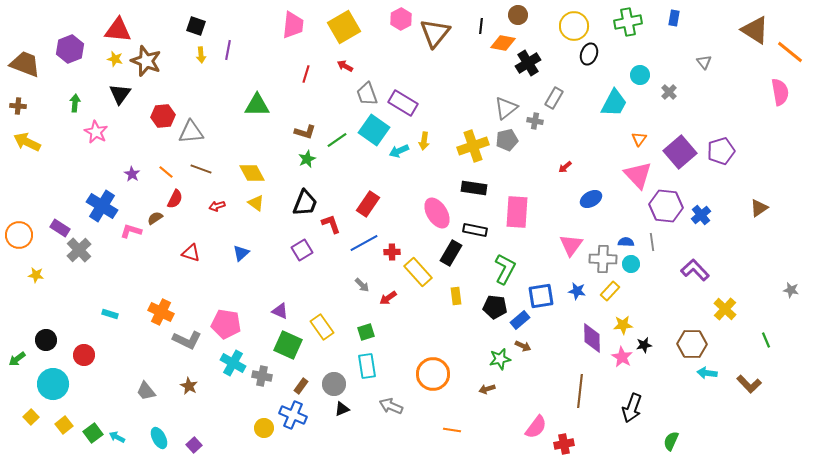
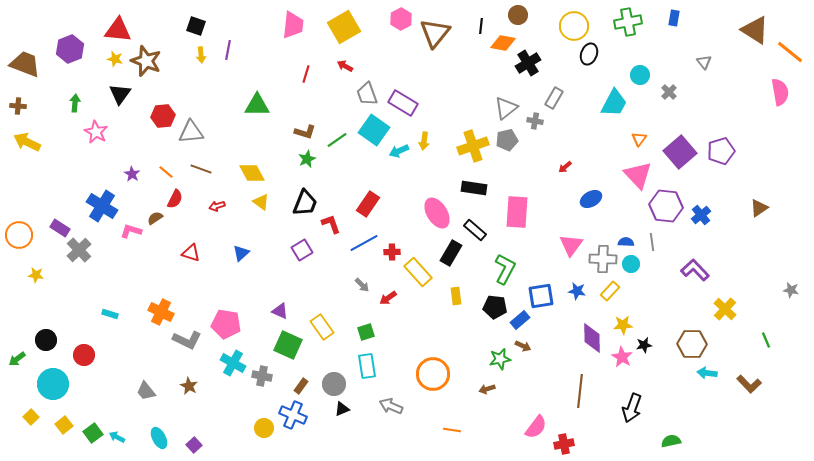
yellow triangle at (256, 203): moved 5 px right, 1 px up
black rectangle at (475, 230): rotated 30 degrees clockwise
green semicircle at (671, 441): rotated 54 degrees clockwise
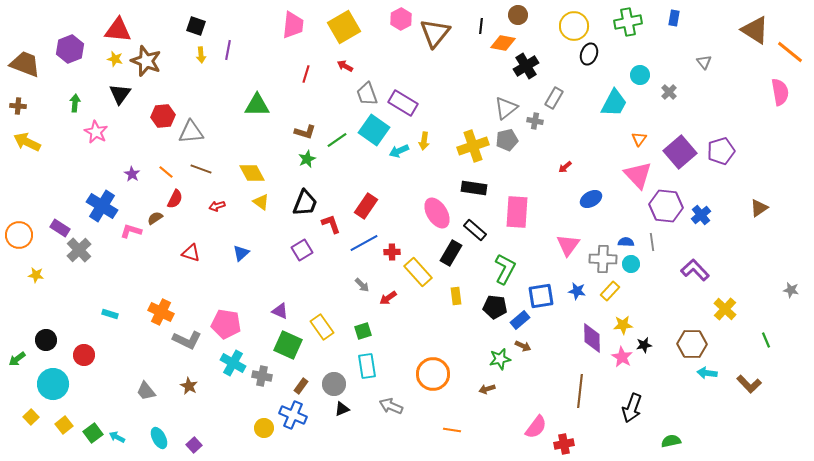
black cross at (528, 63): moved 2 px left, 3 px down
red rectangle at (368, 204): moved 2 px left, 2 px down
pink triangle at (571, 245): moved 3 px left
green square at (366, 332): moved 3 px left, 1 px up
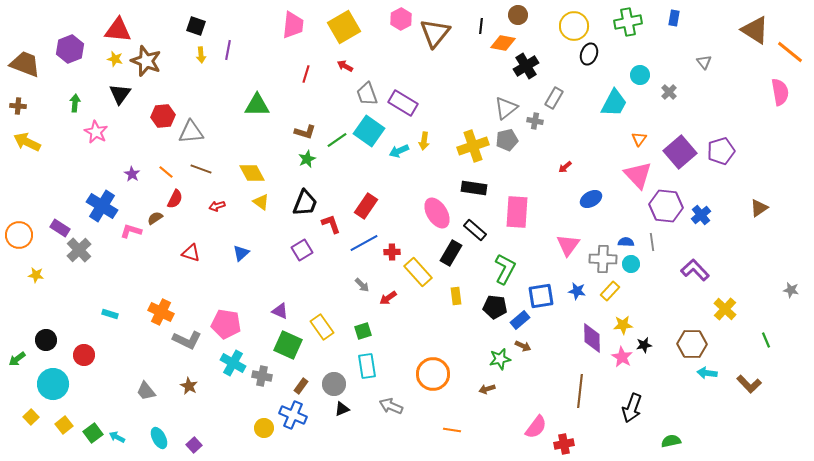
cyan square at (374, 130): moved 5 px left, 1 px down
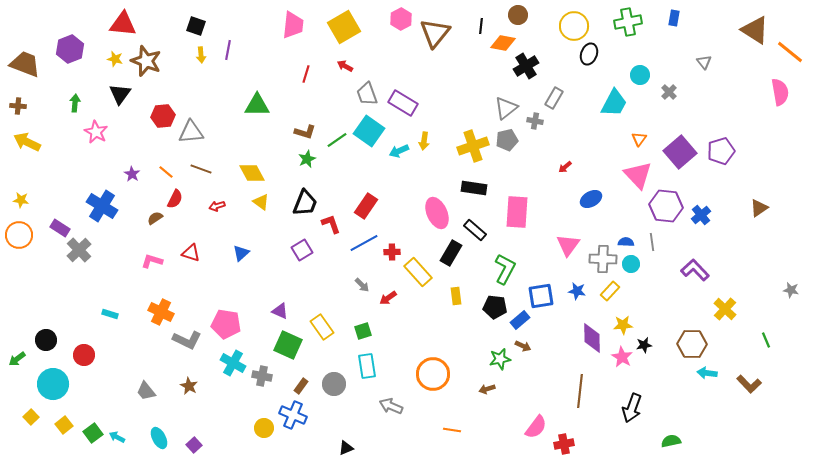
red triangle at (118, 30): moved 5 px right, 6 px up
pink ellipse at (437, 213): rotated 8 degrees clockwise
pink L-shape at (131, 231): moved 21 px right, 30 px down
yellow star at (36, 275): moved 15 px left, 75 px up
black triangle at (342, 409): moved 4 px right, 39 px down
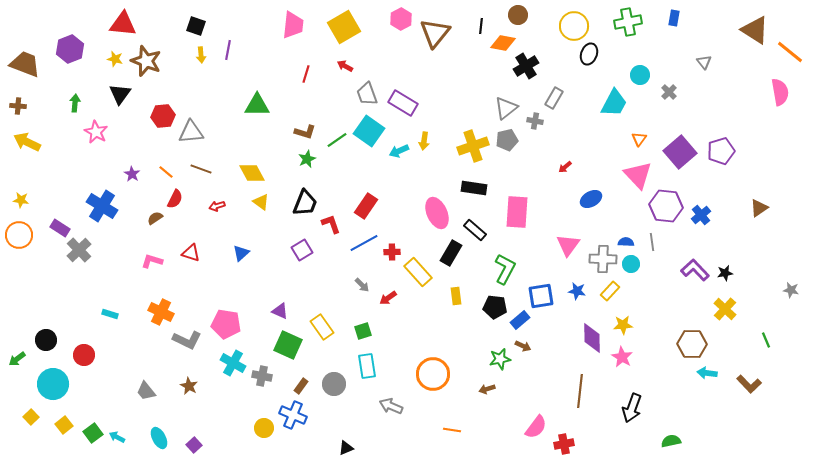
black star at (644, 345): moved 81 px right, 72 px up
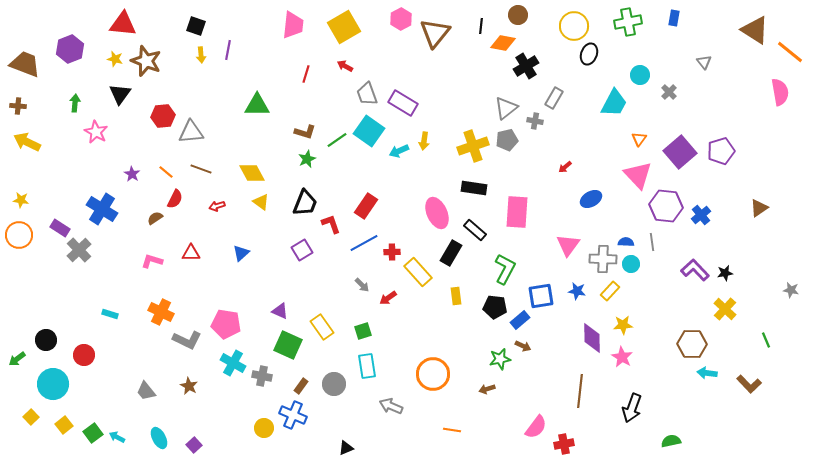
blue cross at (102, 206): moved 3 px down
red triangle at (191, 253): rotated 18 degrees counterclockwise
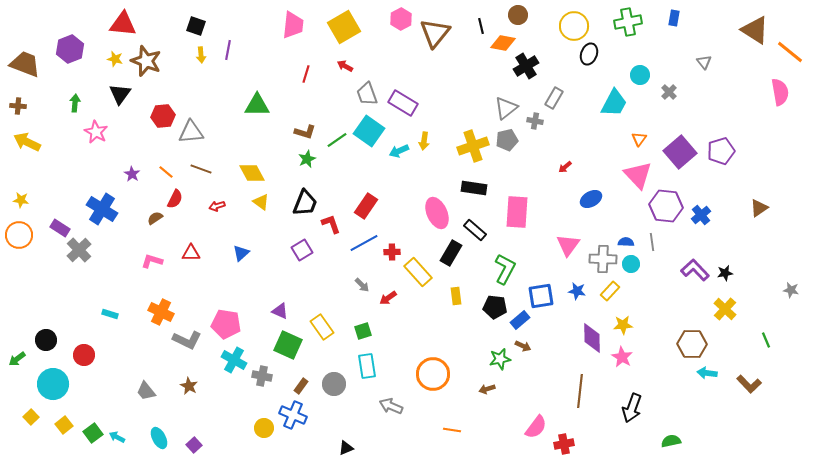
black line at (481, 26): rotated 21 degrees counterclockwise
cyan cross at (233, 363): moved 1 px right, 3 px up
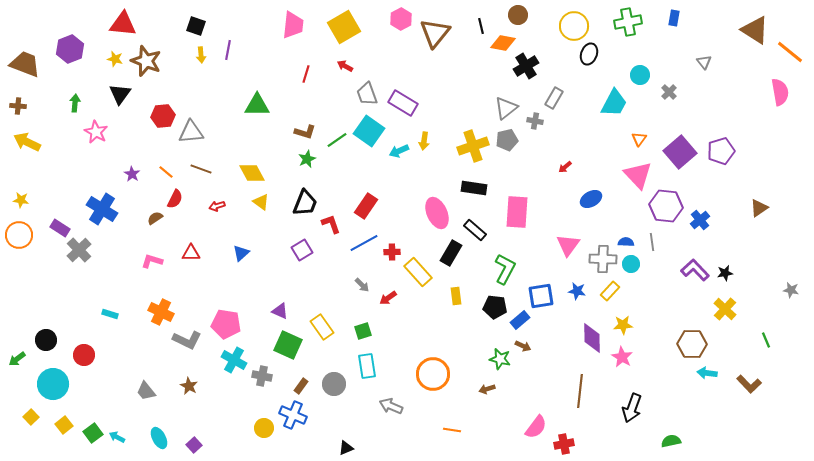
blue cross at (701, 215): moved 1 px left, 5 px down
green star at (500, 359): rotated 25 degrees clockwise
